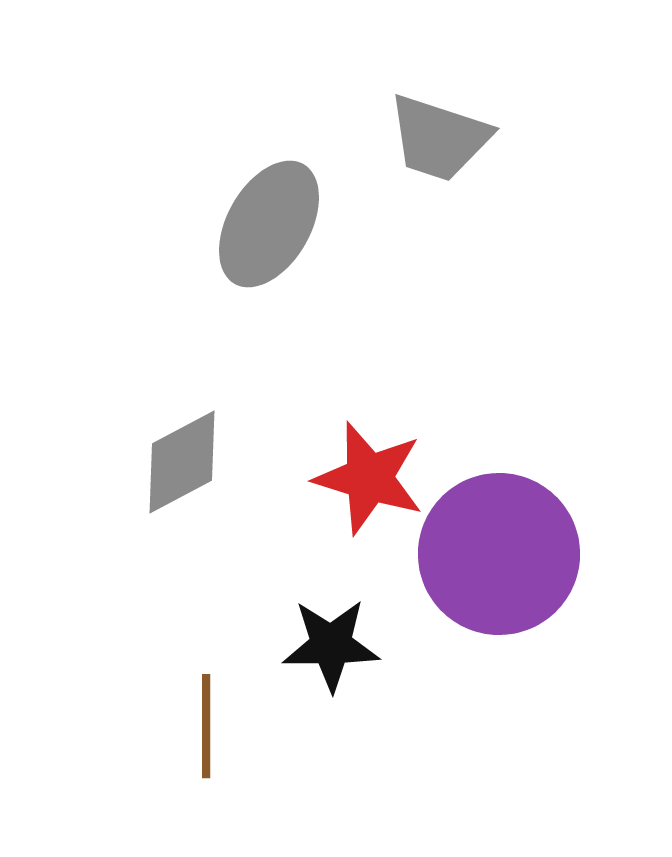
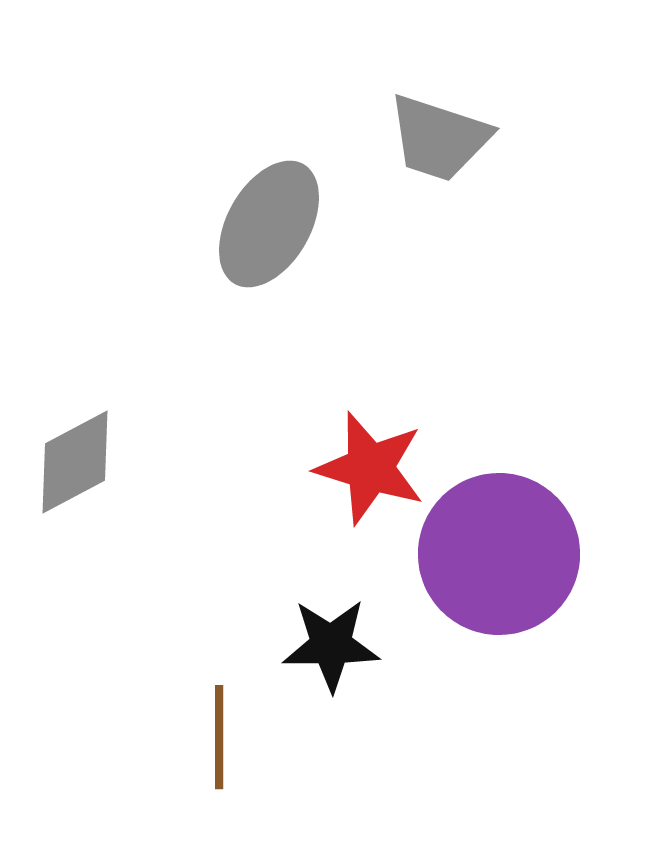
gray diamond: moved 107 px left
red star: moved 1 px right, 10 px up
brown line: moved 13 px right, 11 px down
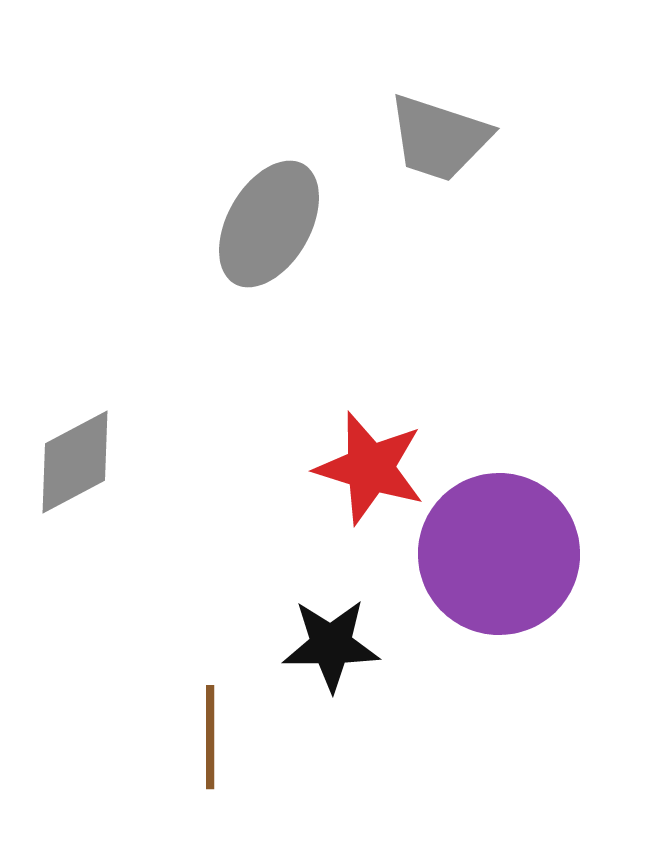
brown line: moved 9 px left
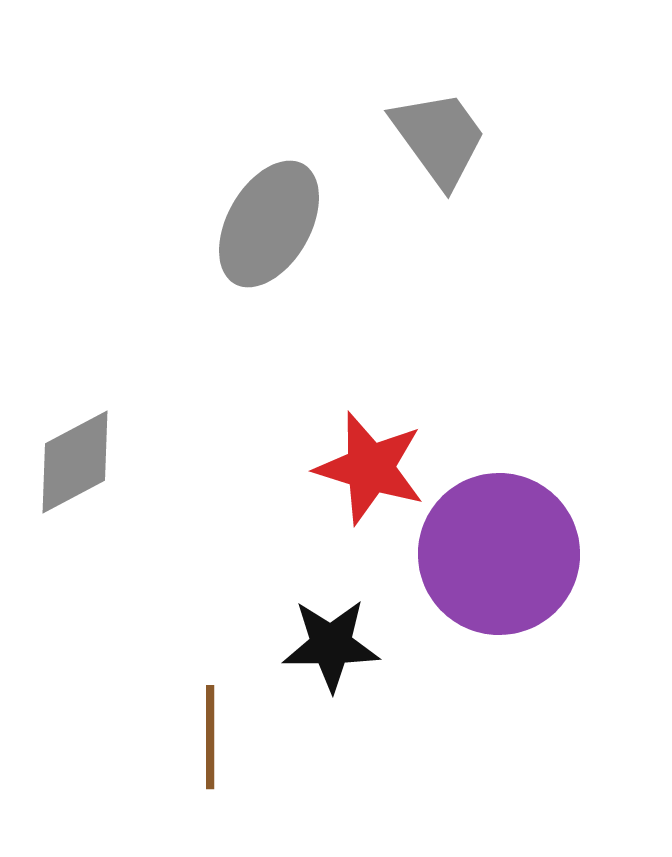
gray trapezoid: rotated 144 degrees counterclockwise
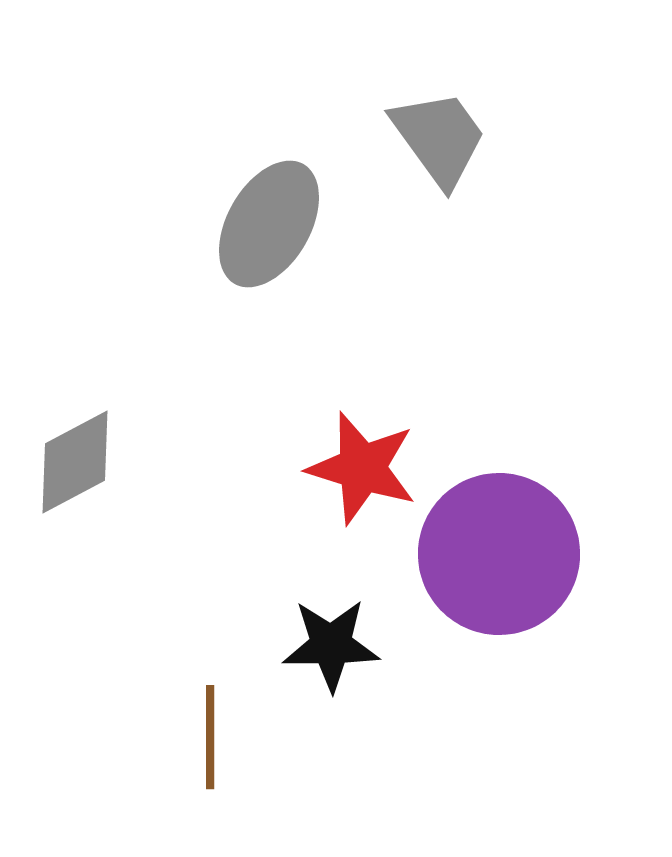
red star: moved 8 px left
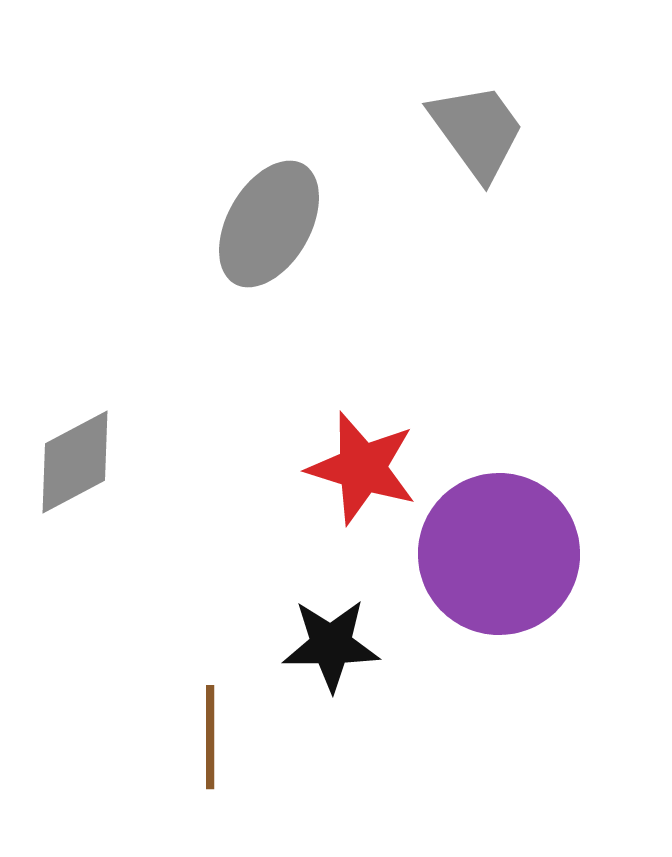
gray trapezoid: moved 38 px right, 7 px up
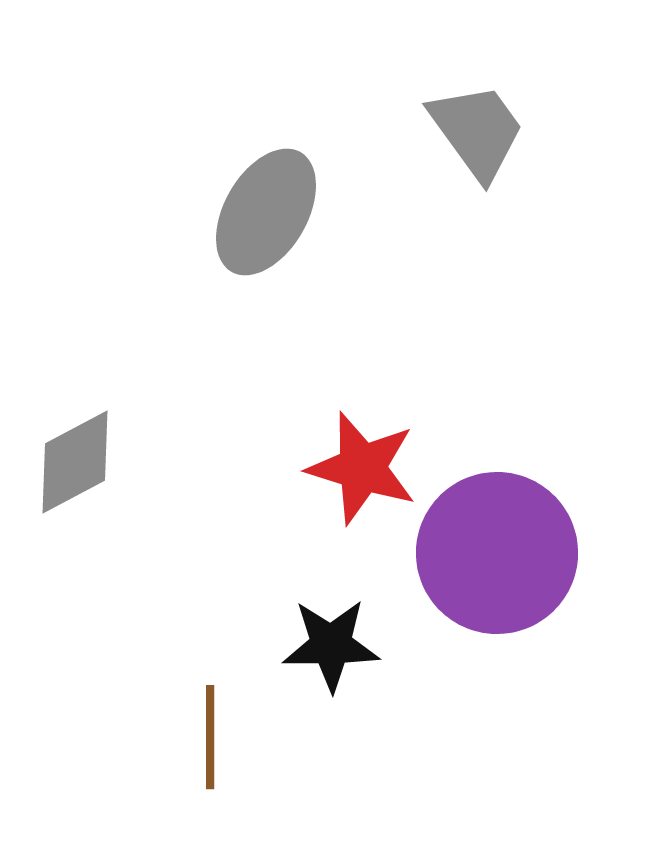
gray ellipse: moved 3 px left, 12 px up
purple circle: moved 2 px left, 1 px up
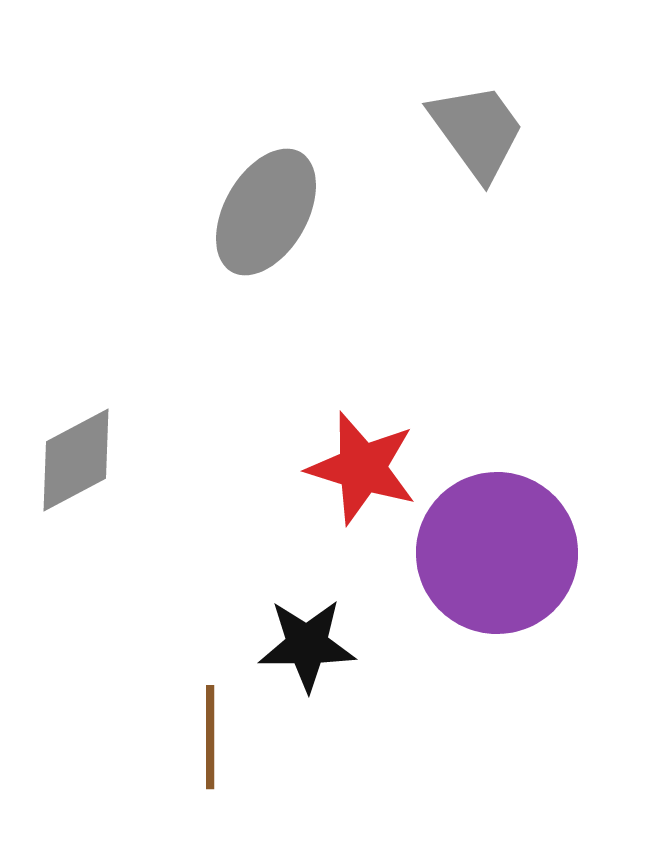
gray diamond: moved 1 px right, 2 px up
black star: moved 24 px left
